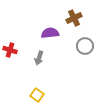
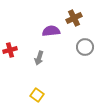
purple semicircle: moved 1 px right, 2 px up
gray circle: moved 1 px down
red cross: rotated 32 degrees counterclockwise
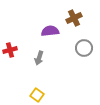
purple semicircle: moved 1 px left
gray circle: moved 1 px left, 1 px down
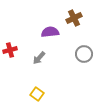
purple semicircle: moved 1 px down
gray circle: moved 6 px down
gray arrow: rotated 24 degrees clockwise
yellow square: moved 1 px up
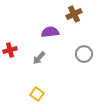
brown cross: moved 4 px up
